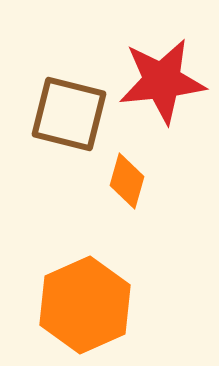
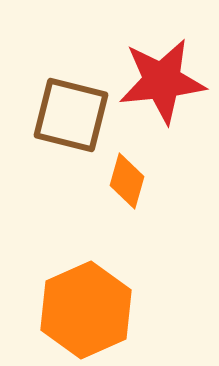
brown square: moved 2 px right, 1 px down
orange hexagon: moved 1 px right, 5 px down
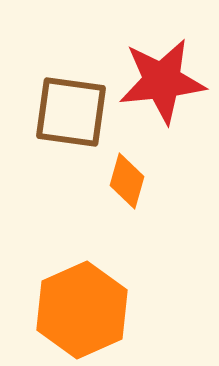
brown square: moved 3 px up; rotated 6 degrees counterclockwise
orange hexagon: moved 4 px left
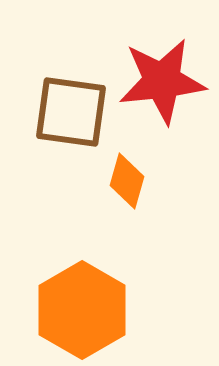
orange hexagon: rotated 6 degrees counterclockwise
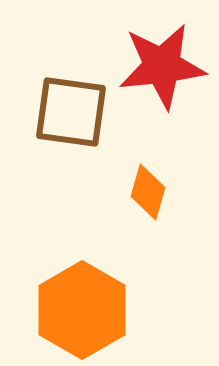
red star: moved 15 px up
orange diamond: moved 21 px right, 11 px down
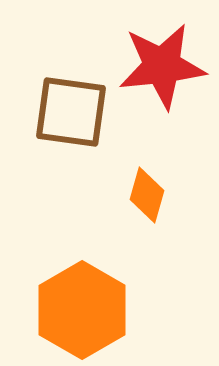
orange diamond: moved 1 px left, 3 px down
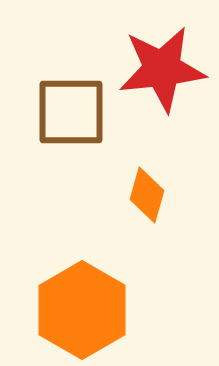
red star: moved 3 px down
brown square: rotated 8 degrees counterclockwise
